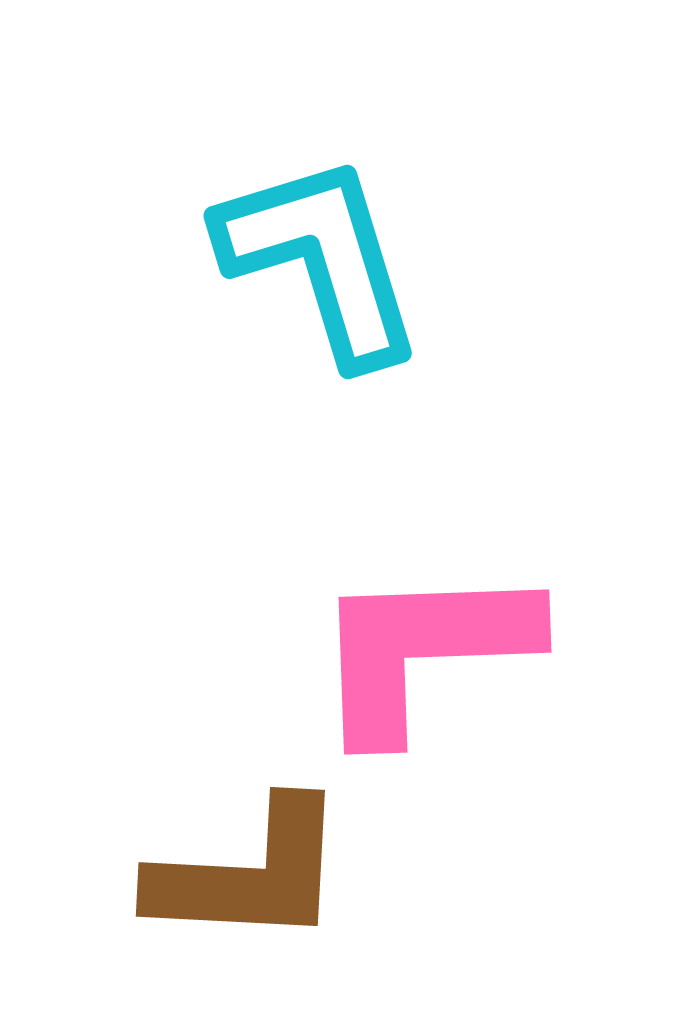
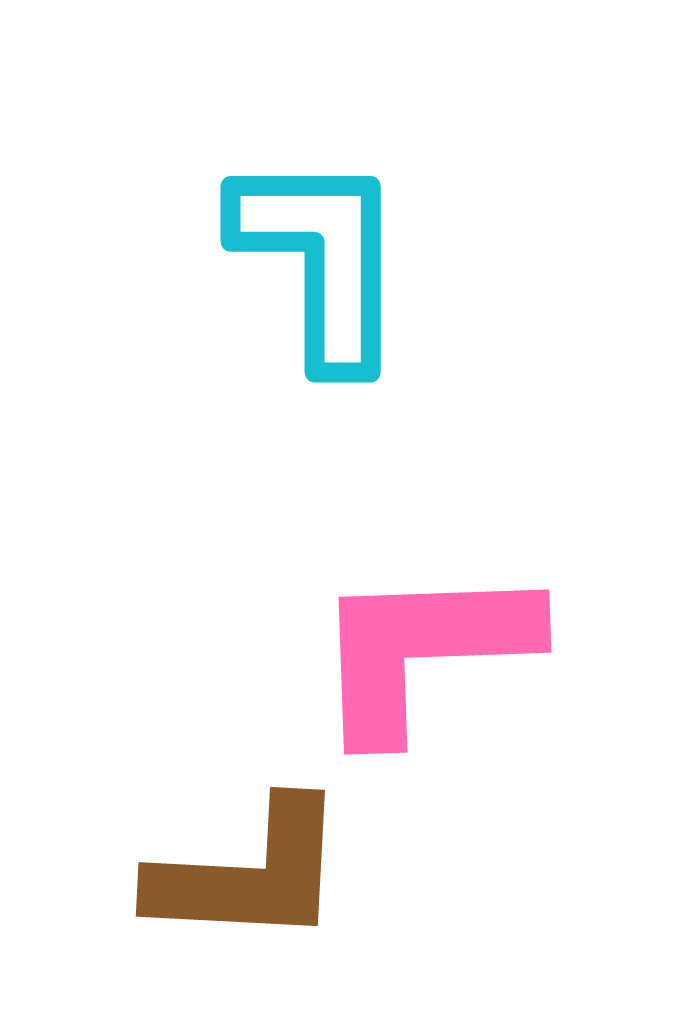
cyan L-shape: rotated 17 degrees clockwise
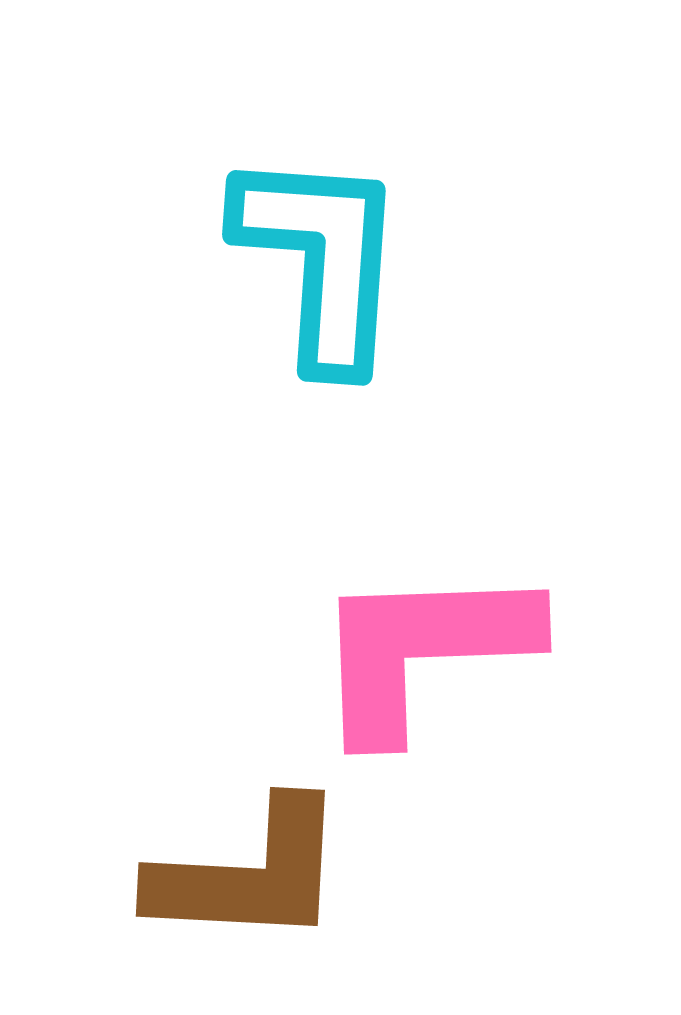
cyan L-shape: rotated 4 degrees clockwise
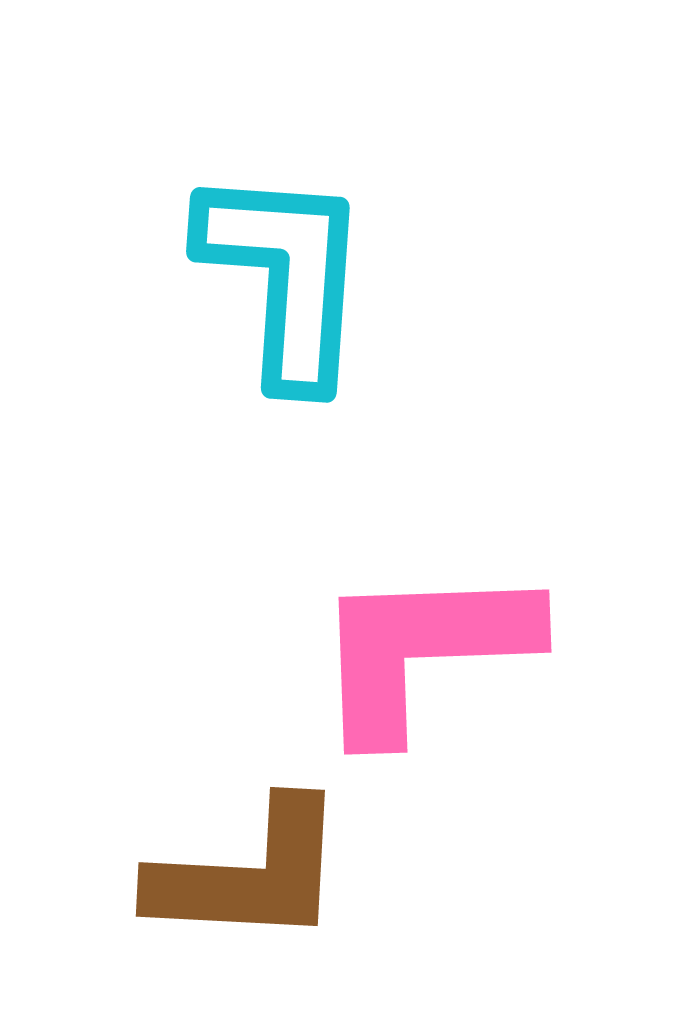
cyan L-shape: moved 36 px left, 17 px down
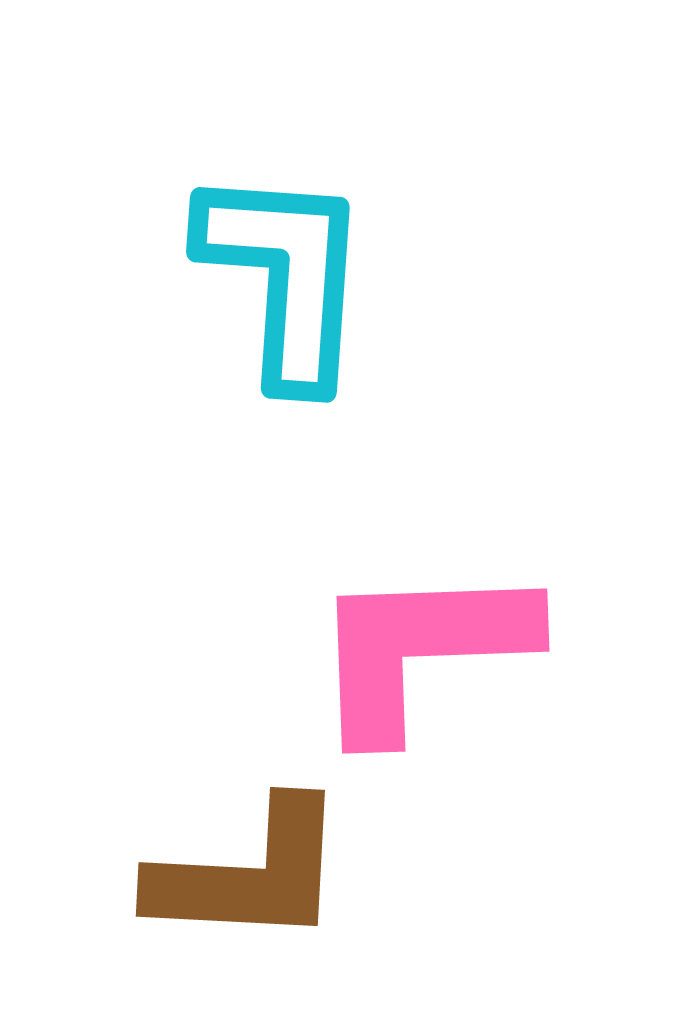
pink L-shape: moved 2 px left, 1 px up
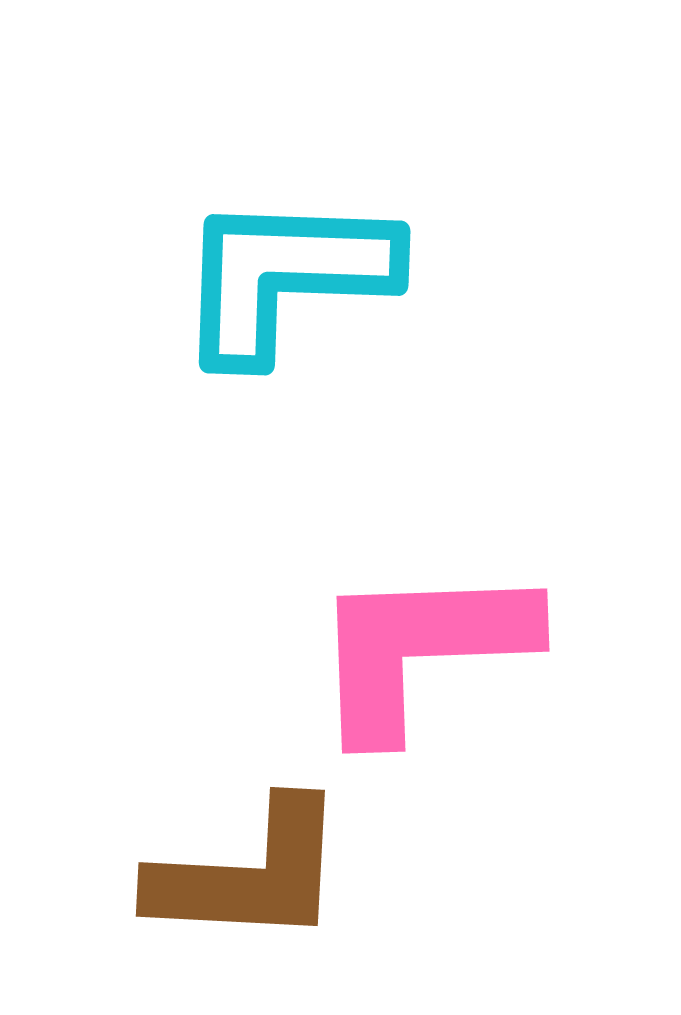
cyan L-shape: rotated 92 degrees counterclockwise
